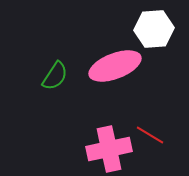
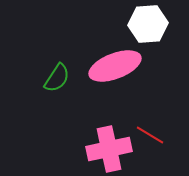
white hexagon: moved 6 px left, 5 px up
green semicircle: moved 2 px right, 2 px down
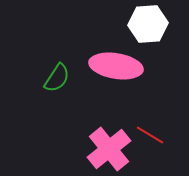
pink ellipse: moved 1 px right; rotated 30 degrees clockwise
pink cross: rotated 27 degrees counterclockwise
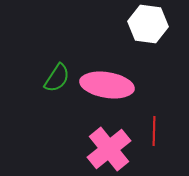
white hexagon: rotated 12 degrees clockwise
pink ellipse: moved 9 px left, 19 px down
red line: moved 4 px right, 4 px up; rotated 60 degrees clockwise
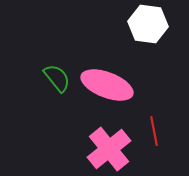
green semicircle: rotated 72 degrees counterclockwise
pink ellipse: rotated 12 degrees clockwise
red line: rotated 12 degrees counterclockwise
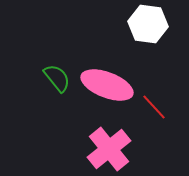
red line: moved 24 px up; rotated 32 degrees counterclockwise
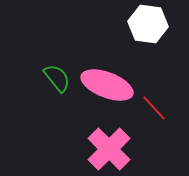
red line: moved 1 px down
pink cross: rotated 6 degrees counterclockwise
